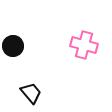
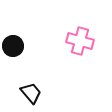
pink cross: moved 4 px left, 4 px up
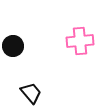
pink cross: rotated 20 degrees counterclockwise
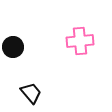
black circle: moved 1 px down
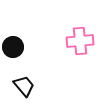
black trapezoid: moved 7 px left, 7 px up
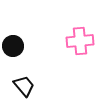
black circle: moved 1 px up
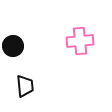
black trapezoid: moved 1 px right; rotated 35 degrees clockwise
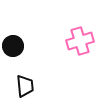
pink cross: rotated 12 degrees counterclockwise
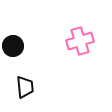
black trapezoid: moved 1 px down
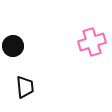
pink cross: moved 12 px right, 1 px down
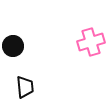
pink cross: moved 1 px left
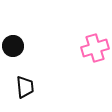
pink cross: moved 4 px right, 6 px down
